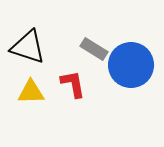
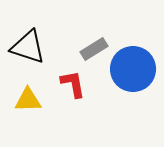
gray rectangle: rotated 64 degrees counterclockwise
blue circle: moved 2 px right, 4 px down
yellow triangle: moved 3 px left, 8 px down
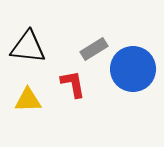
black triangle: rotated 12 degrees counterclockwise
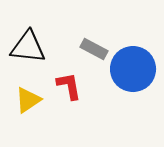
gray rectangle: rotated 60 degrees clockwise
red L-shape: moved 4 px left, 2 px down
yellow triangle: rotated 32 degrees counterclockwise
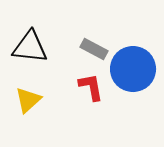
black triangle: moved 2 px right
red L-shape: moved 22 px right, 1 px down
yellow triangle: rotated 8 degrees counterclockwise
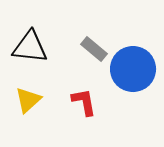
gray rectangle: rotated 12 degrees clockwise
red L-shape: moved 7 px left, 15 px down
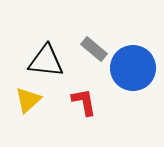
black triangle: moved 16 px right, 14 px down
blue circle: moved 1 px up
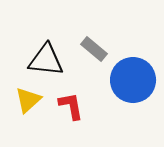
black triangle: moved 1 px up
blue circle: moved 12 px down
red L-shape: moved 13 px left, 4 px down
